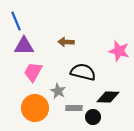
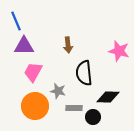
brown arrow: moved 2 px right, 3 px down; rotated 98 degrees counterclockwise
black semicircle: moved 1 px right, 1 px down; rotated 110 degrees counterclockwise
gray star: rotated 14 degrees counterclockwise
orange circle: moved 2 px up
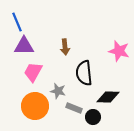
blue line: moved 1 px right, 1 px down
brown arrow: moved 3 px left, 2 px down
gray rectangle: rotated 21 degrees clockwise
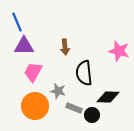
black circle: moved 1 px left, 2 px up
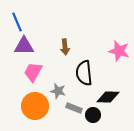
black circle: moved 1 px right
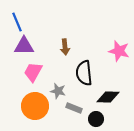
black circle: moved 3 px right, 4 px down
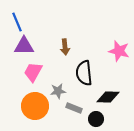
gray star: rotated 21 degrees counterclockwise
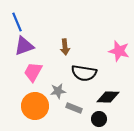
purple triangle: rotated 20 degrees counterclockwise
black semicircle: rotated 75 degrees counterclockwise
black circle: moved 3 px right
